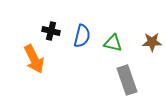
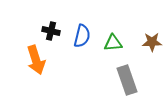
green triangle: rotated 18 degrees counterclockwise
orange arrow: moved 2 px right, 1 px down; rotated 8 degrees clockwise
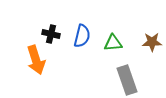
black cross: moved 3 px down
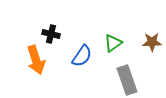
blue semicircle: moved 20 px down; rotated 20 degrees clockwise
green triangle: rotated 30 degrees counterclockwise
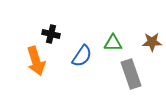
green triangle: rotated 36 degrees clockwise
orange arrow: moved 1 px down
gray rectangle: moved 4 px right, 6 px up
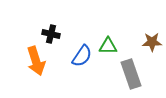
green triangle: moved 5 px left, 3 px down
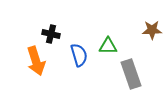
brown star: moved 12 px up
blue semicircle: moved 3 px left, 1 px up; rotated 50 degrees counterclockwise
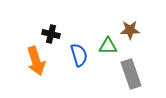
brown star: moved 22 px left
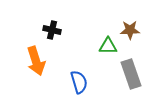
black cross: moved 1 px right, 4 px up
blue semicircle: moved 27 px down
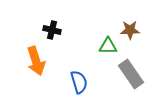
gray rectangle: rotated 16 degrees counterclockwise
